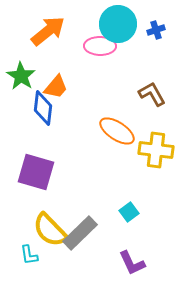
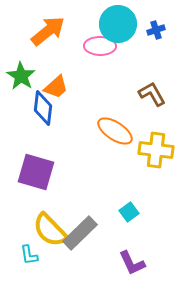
orange trapezoid: rotated 8 degrees clockwise
orange ellipse: moved 2 px left
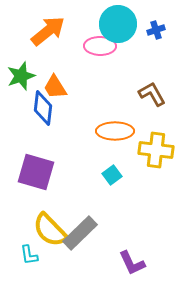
green star: rotated 20 degrees clockwise
orange trapezoid: moved 1 px left; rotated 100 degrees clockwise
orange ellipse: rotated 33 degrees counterclockwise
cyan square: moved 17 px left, 37 px up
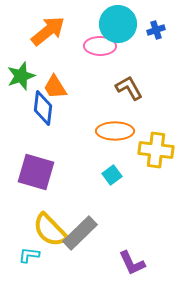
brown L-shape: moved 23 px left, 6 px up
cyan L-shape: rotated 105 degrees clockwise
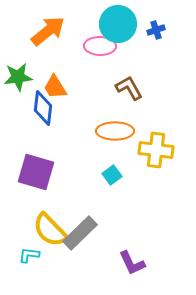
green star: moved 3 px left, 1 px down; rotated 12 degrees clockwise
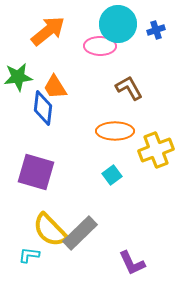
yellow cross: rotated 28 degrees counterclockwise
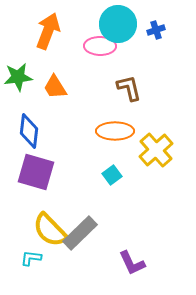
orange arrow: rotated 30 degrees counterclockwise
brown L-shape: rotated 16 degrees clockwise
blue diamond: moved 14 px left, 23 px down
yellow cross: rotated 20 degrees counterclockwise
cyan L-shape: moved 2 px right, 3 px down
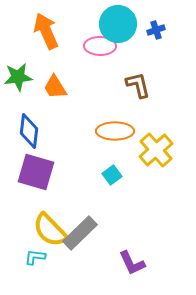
orange arrow: moved 2 px left; rotated 45 degrees counterclockwise
brown L-shape: moved 9 px right, 3 px up
cyan L-shape: moved 4 px right, 1 px up
